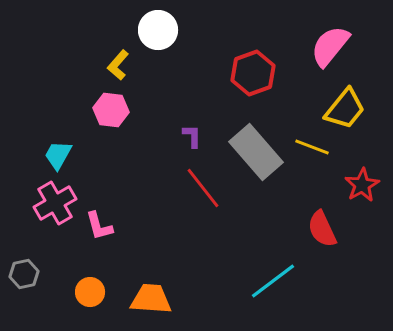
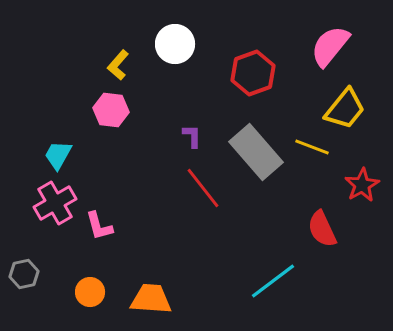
white circle: moved 17 px right, 14 px down
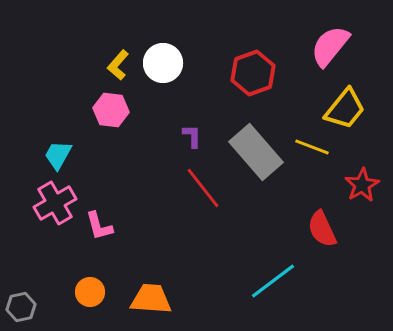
white circle: moved 12 px left, 19 px down
gray hexagon: moved 3 px left, 33 px down
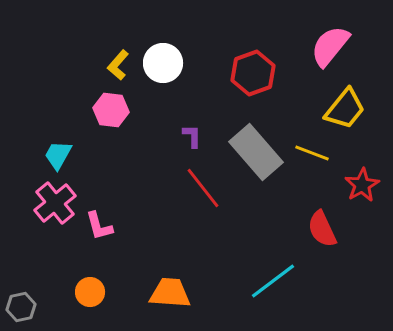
yellow line: moved 6 px down
pink cross: rotated 9 degrees counterclockwise
orange trapezoid: moved 19 px right, 6 px up
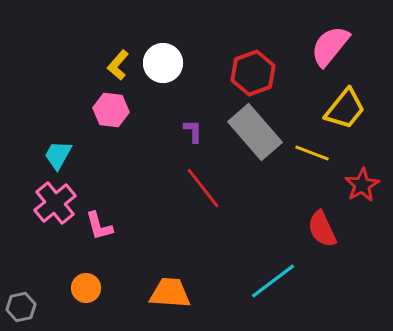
purple L-shape: moved 1 px right, 5 px up
gray rectangle: moved 1 px left, 20 px up
orange circle: moved 4 px left, 4 px up
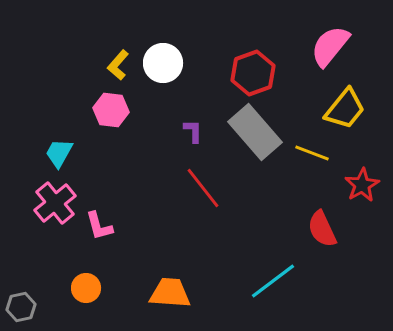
cyan trapezoid: moved 1 px right, 2 px up
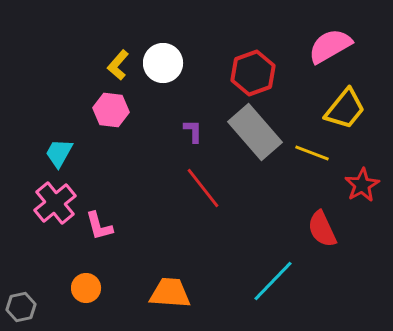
pink semicircle: rotated 21 degrees clockwise
cyan line: rotated 9 degrees counterclockwise
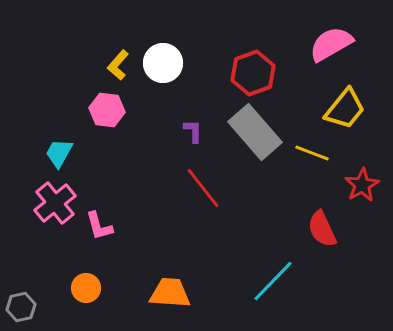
pink semicircle: moved 1 px right, 2 px up
pink hexagon: moved 4 px left
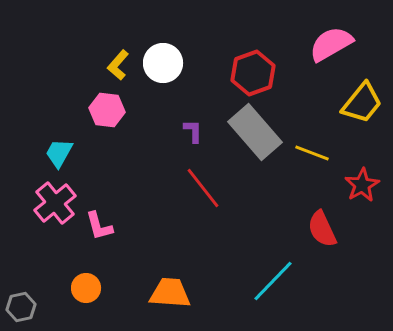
yellow trapezoid: moved 17 px right, 6 px up
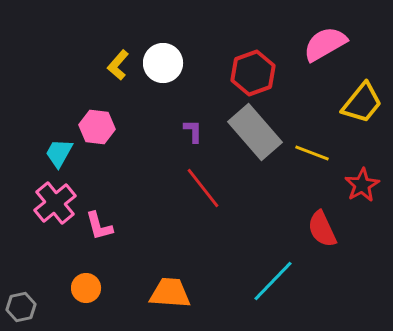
pink semicircle: moved 6 px left
pink hexagon: moved 10 px left, 17 px down
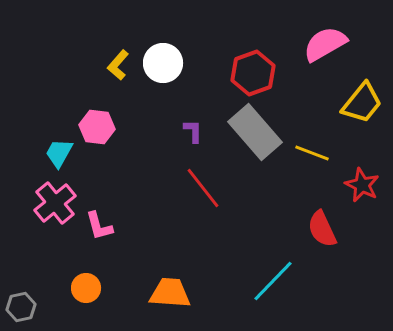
red star: rotated 16 degrees counterclockwise
